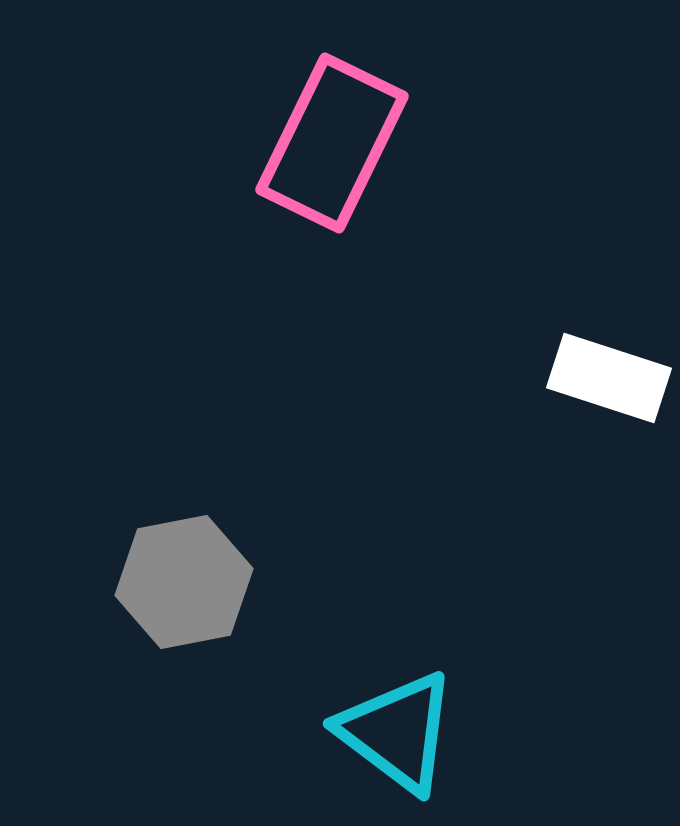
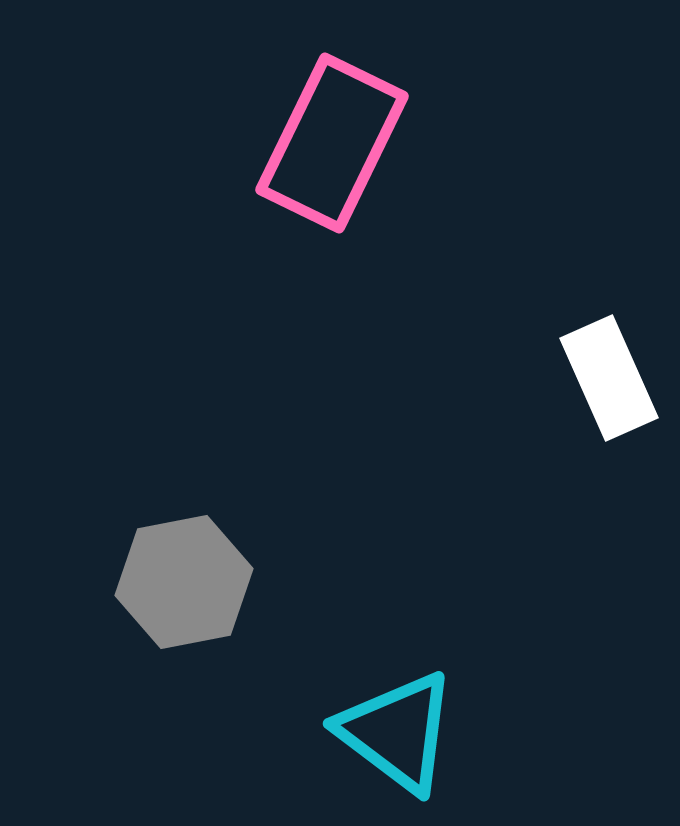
white rectangle: rotated 48 degrees clockwise
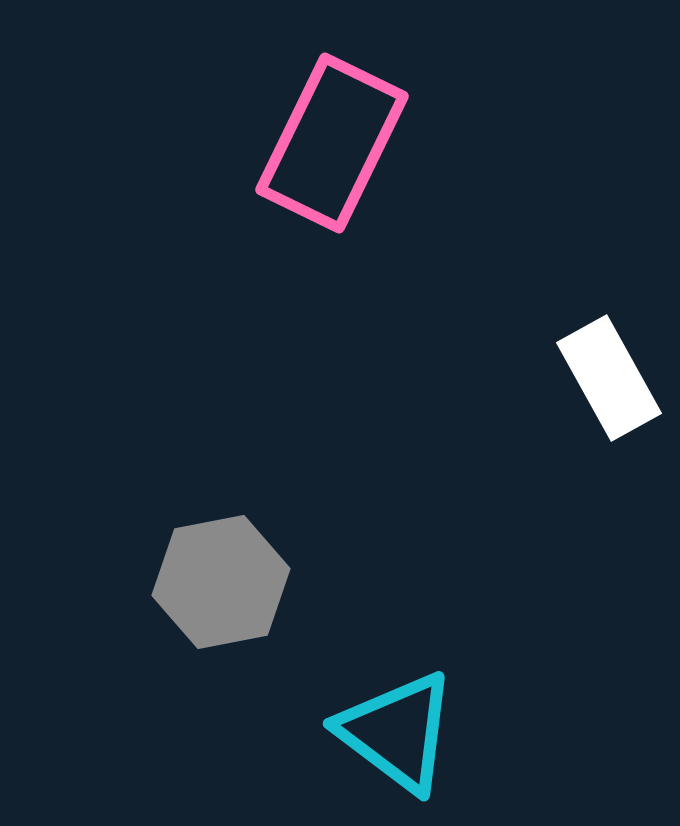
white rectangle: rotated 5 degrees counterclockwise
gray hexagon: moved 37 px right
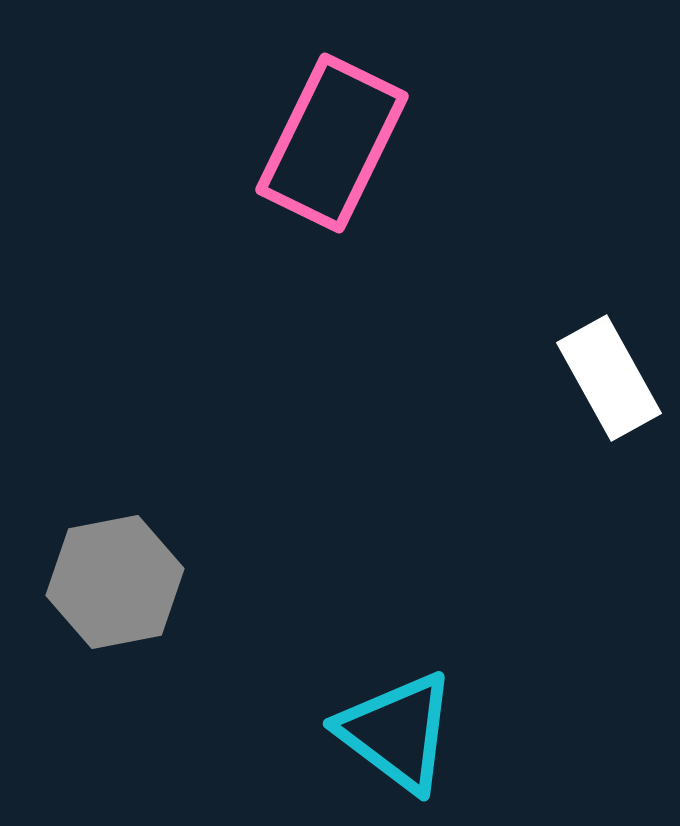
gray hexagon: moved 106 px left
